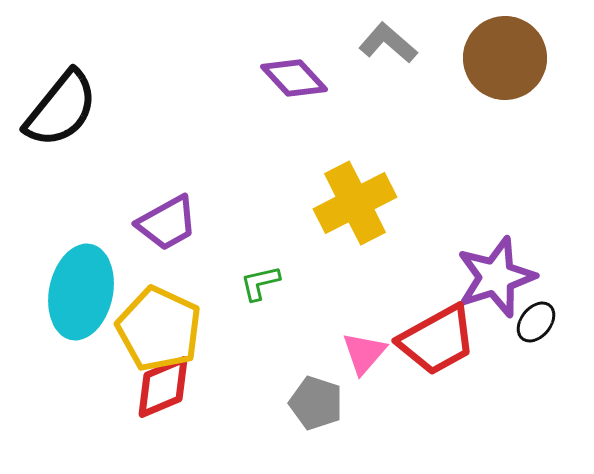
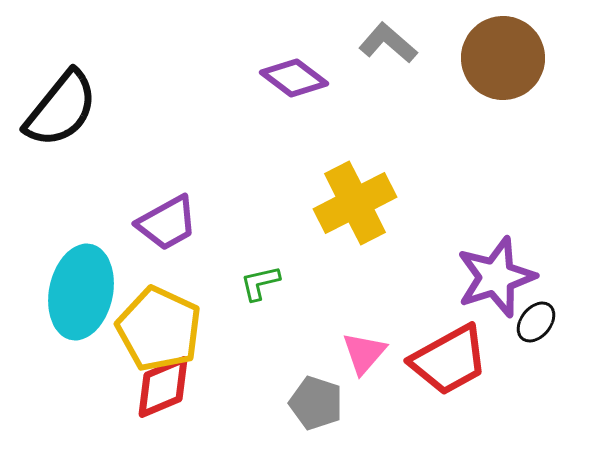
brown circle: moved 2 px left
purple diamond: rotated 10 degrees counterclockwise
red trapezoid: moved 12 px right, 20 px down
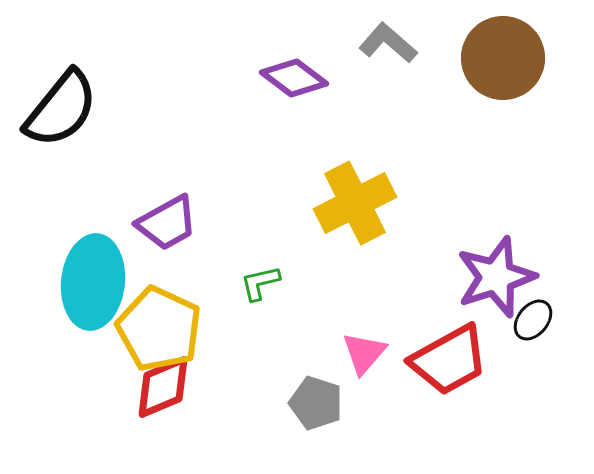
cyan ellipse: moved 12 px right, 10 px up; rotated 6 degrees counterclockwise
black ellipse: moved 3 px left, 2 px up
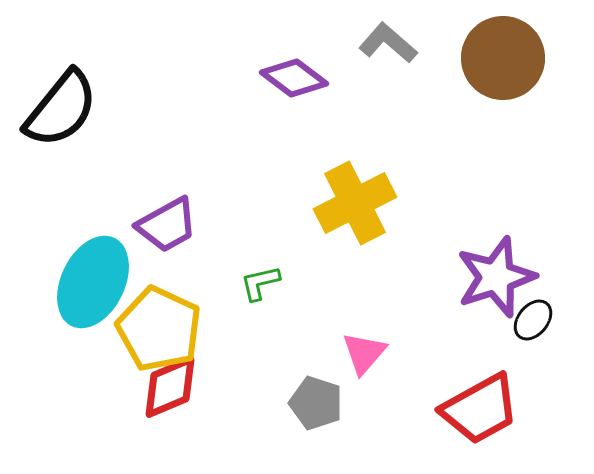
purple trapezoid: moved 2 px down
cyan ellipse: rotated 20 degrees clockwise
red trapezoid: moved 31 px right, 49 px down
red diamond: moved 7 px right
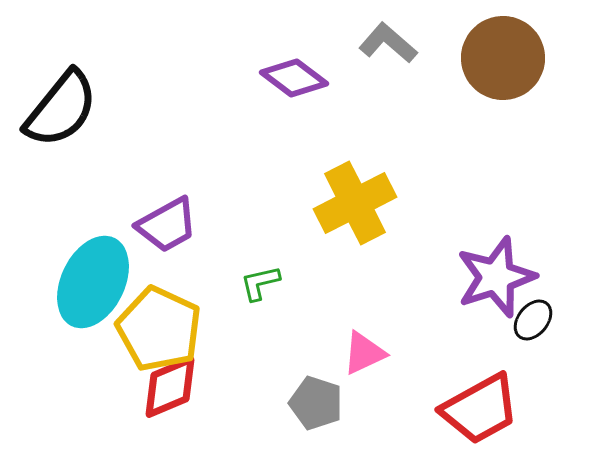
pink triangle: rotated 24 degrees clockwise
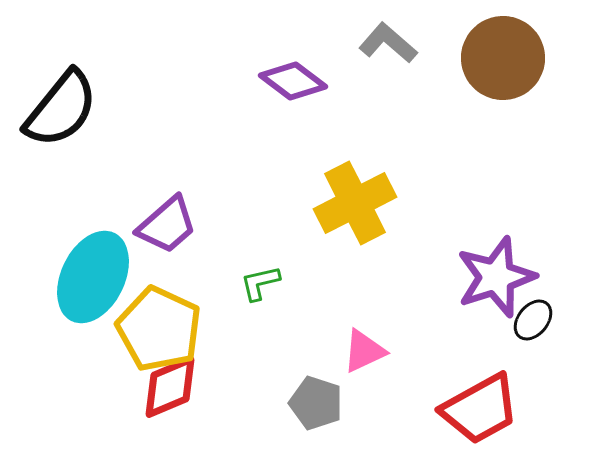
purple diamond: moved 1 px left, 3 px down
purple trapezoid: rotated 12 degrees counterclockwise
cyan ellipse: moved 5 px up
pink triangle: moved 2 px up
